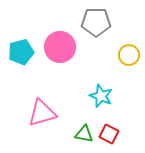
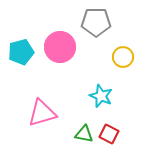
yellow circle: moved 6 px left, 2 px down
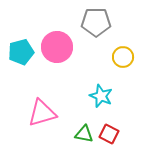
pink circle: moved 3 px left
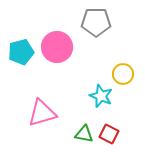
yellow circle: moved 17 px down
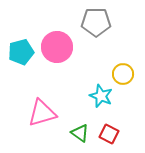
green triangle: moved 4 px left, 1 px up; rotated 24 degrees clockwise
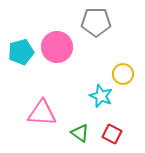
pink triangle: rotated 20 degrees clockwise
red square: moved 3 px right
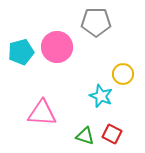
green triangle: moved 5 px right, 3 px down; rotated 18 degrees counterclockwise
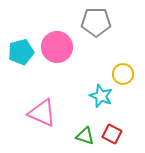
pink triangle: rotated 20 degrees clockwise
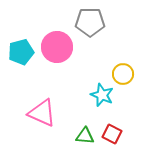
gray pentagon: moved 6 px left
cyan star: moved 1 px right, 1 px up
green triangle: rotated 12 degrees counterclockwise
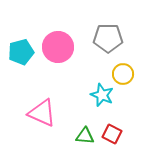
gray pentagon: moved 18 px right, 16 px down
pink circle: moved 1 px right
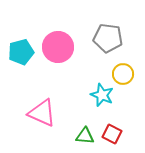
gray pentagon: rotated 8 degrees clockwise
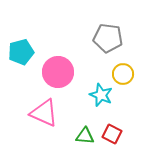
pink circle: moved 25 px down
cyan star: moved 1 px left
pink triangle: moved 2 px right
